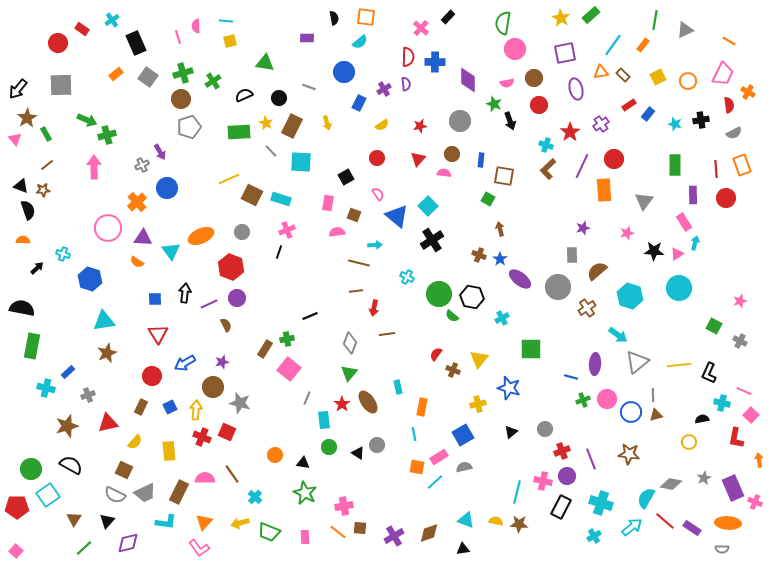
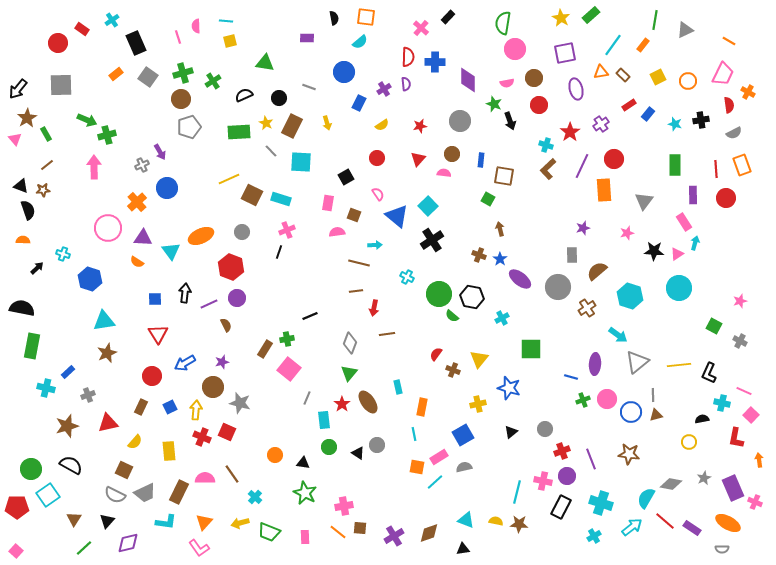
orange ellipse at (728, 523): rotated 25 degrees clockwise
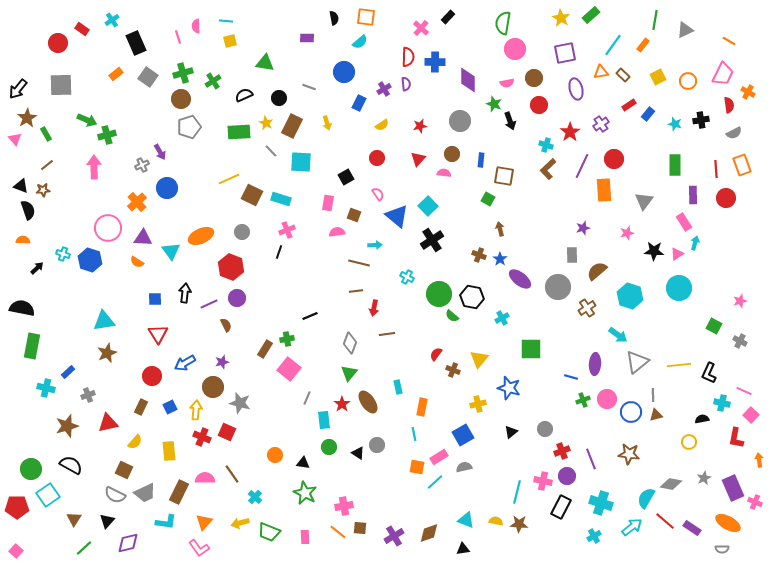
blue hexagon at (90, 279): moved 19 px up
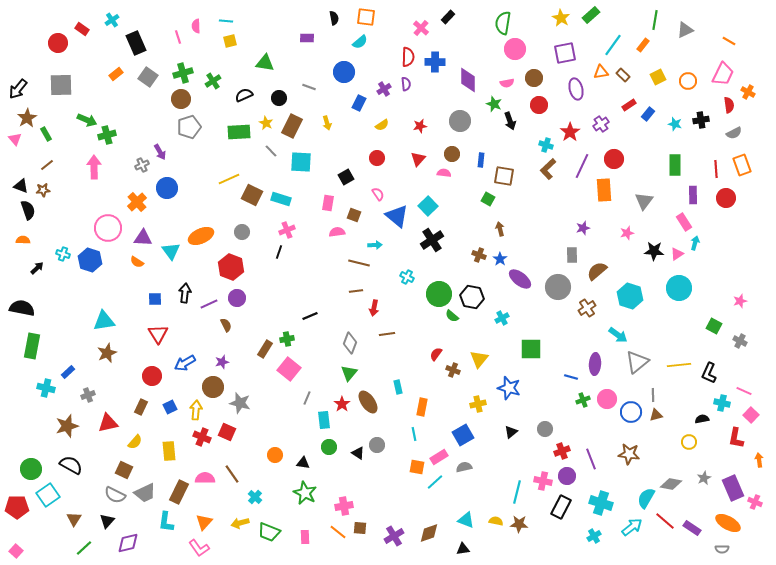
cyan L-shape at (166, 522): rotated 90 degrees clockwise
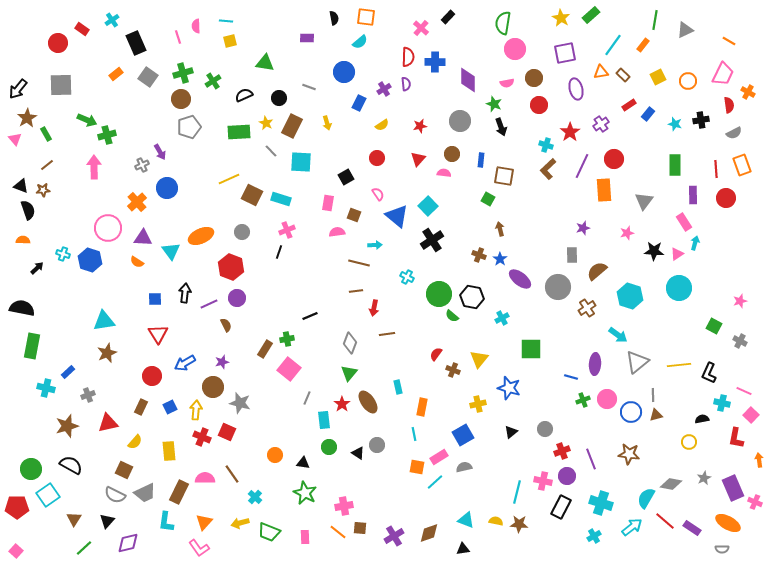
black arrow at (510, 121): moved 9 px left, 6 px down
